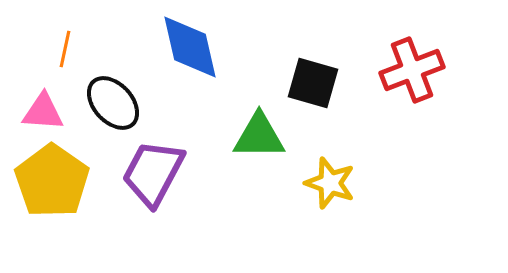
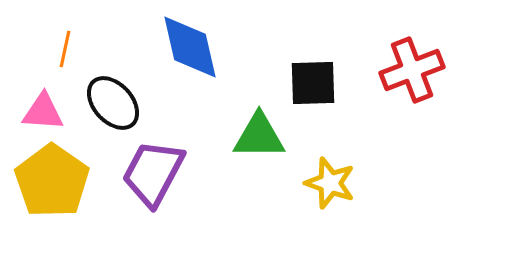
black square: rotated 18 degrees counterclockwise
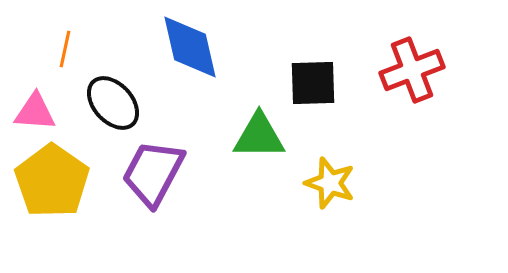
pink triangle: moved 8 px left
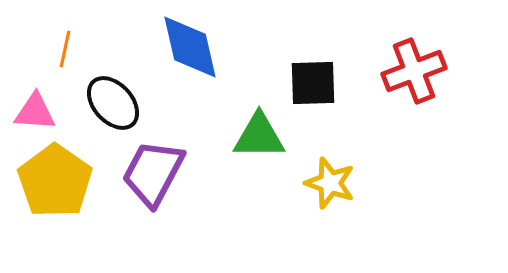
red cross: moved 2 px right, 1 px down
yellow pentagon: moved 3 px right
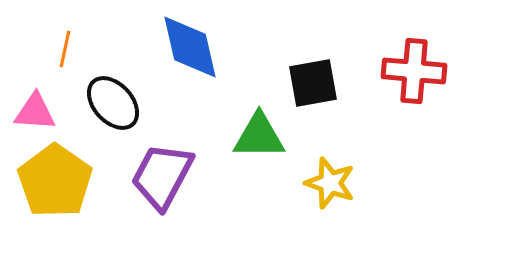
red cross: rotated 26 degrees clockwise
black square: rotated 8 degrees counterclockwise
purple trapezoid: moved 9 px right, 3 px down
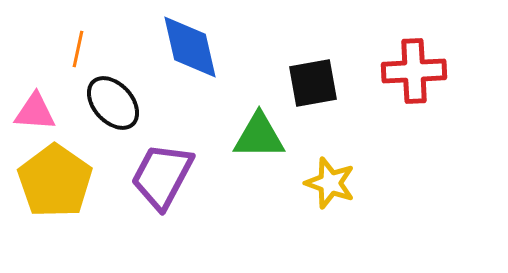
orange line: moved 13 px right
red cross: rotated 8 degrees counterclockwise
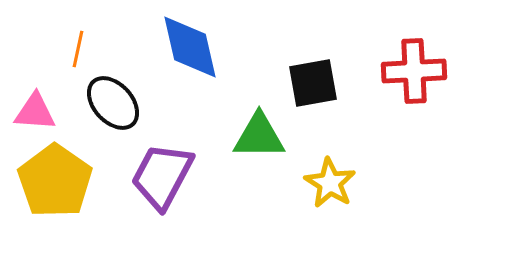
yellow star: rotated 12 degrees clockwise
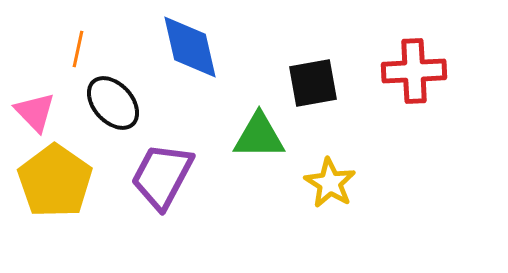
pink triangle: rotated 42 degrees clockwise
